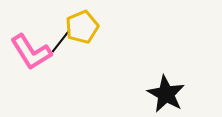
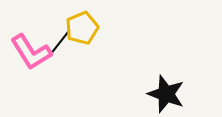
yellow pentagon: moved 1 px down
black star: rotated 9 degrees counterclockwise
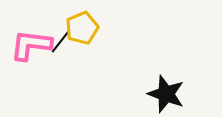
pink L-shape: moved 7 px up; rotated 129 degrees clockwise
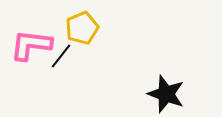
black line: moved 15 px down
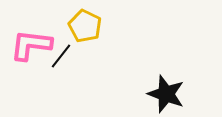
yellow pentagon: moved 3 px right, 2 px up; rotated 24 degrees counterclockwise
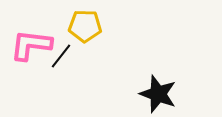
yellow pentagon: rotated 24 degrees counterclockwise
black star: moved 8 px left
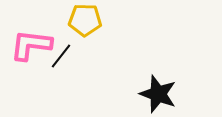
yellow pentagon: moved 6 px up
